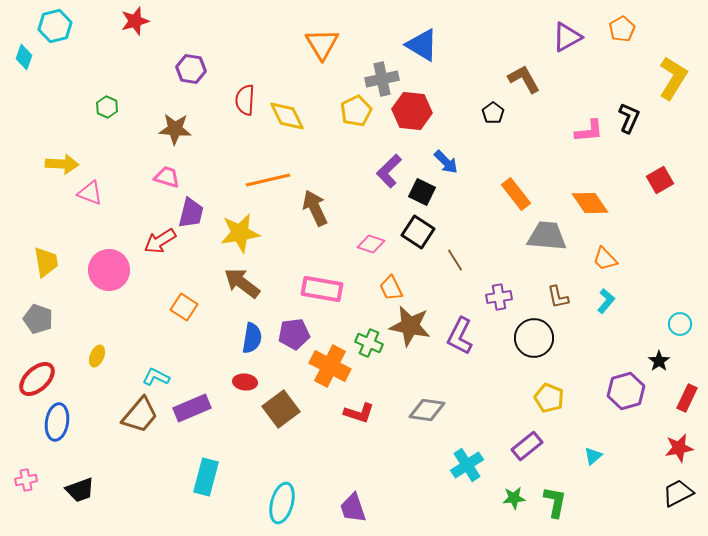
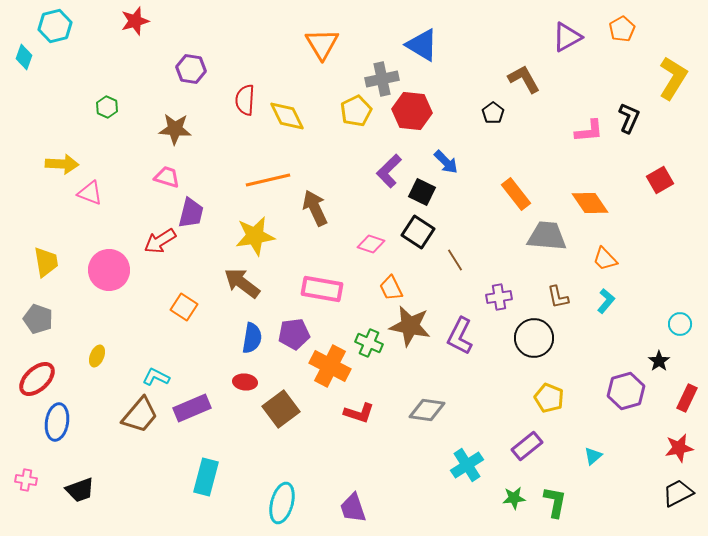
yellow star at (240, 233): moved 15 px right, 3 px down
pink cross at (26, 480): rotated 20 degrees clockwise
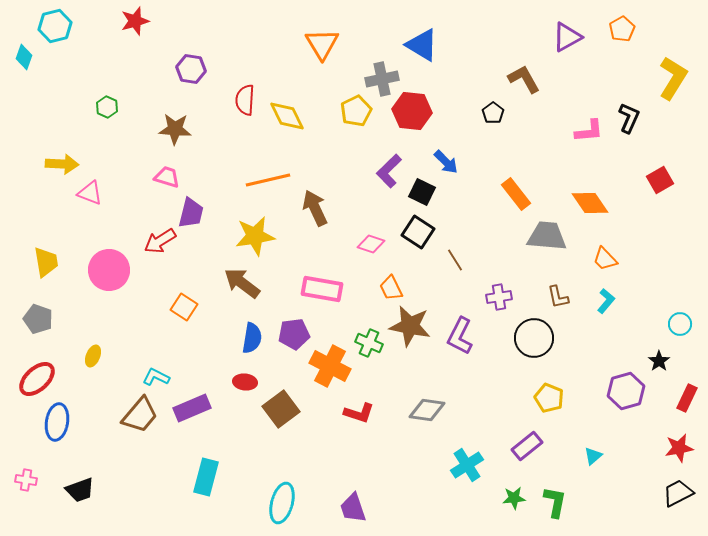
yellow ellipse at (97, 356): moved 4 px left
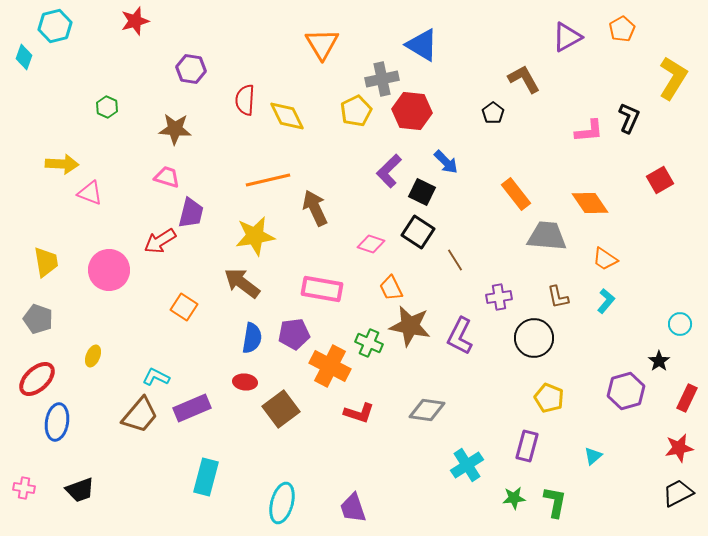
orange trapezoid at (605, 259): rotated 12 degrees counterclockwise
purple rectangle at (527, 446): rotated 36 degrees counterclockwise
pink cross at (26, 480): moved 2 px left, 8 px down
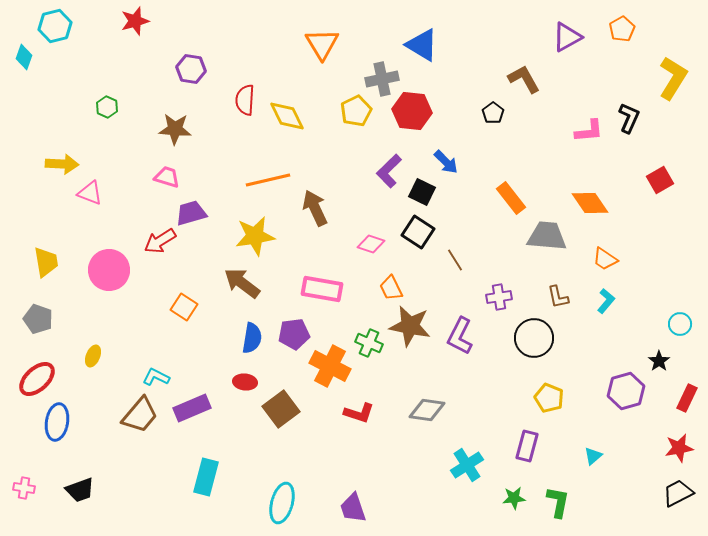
orange rectangle at (516, 194): moved 5 px left, 4 px down
purple trapezoid at (191, 213): rotated 120 degrees counterclockwise
green L-shape at (555, 502): moved 3 px right
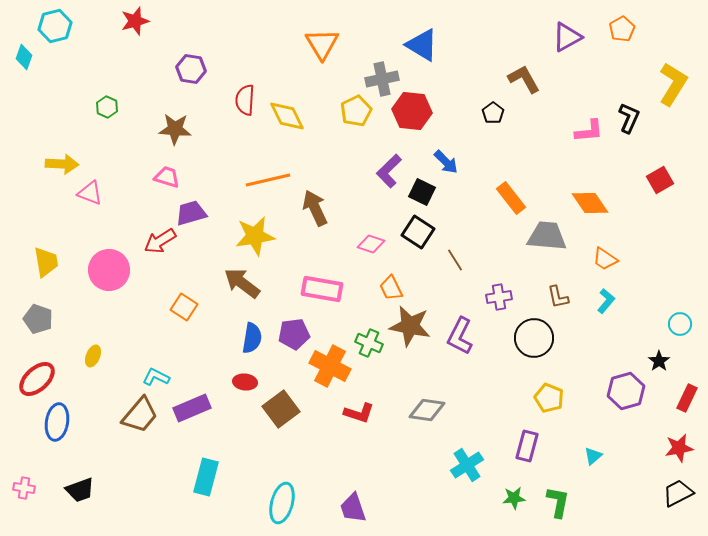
yellow L-shape at (673, 78): moved 6 px down
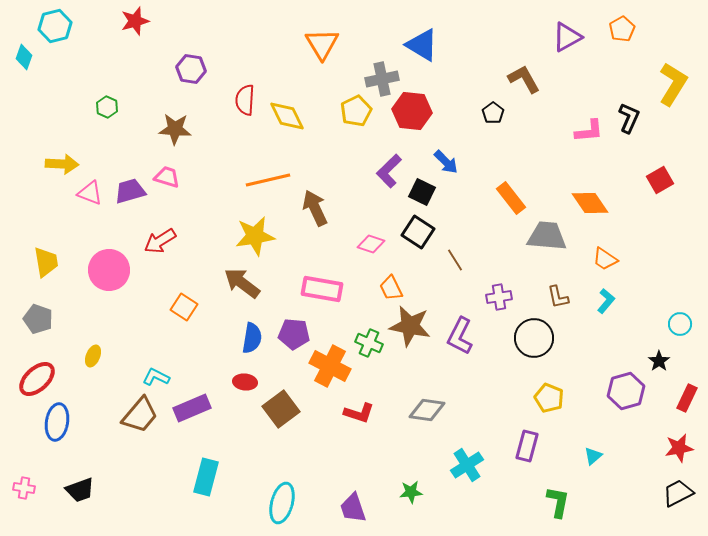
purple trapezoid at (191, 213): moved 61 px left, 22 px up
purple pentagon at (294, 334): rotated 12 degrees clockwise
green star at (514, 498): moved 103 px left, 6 px up
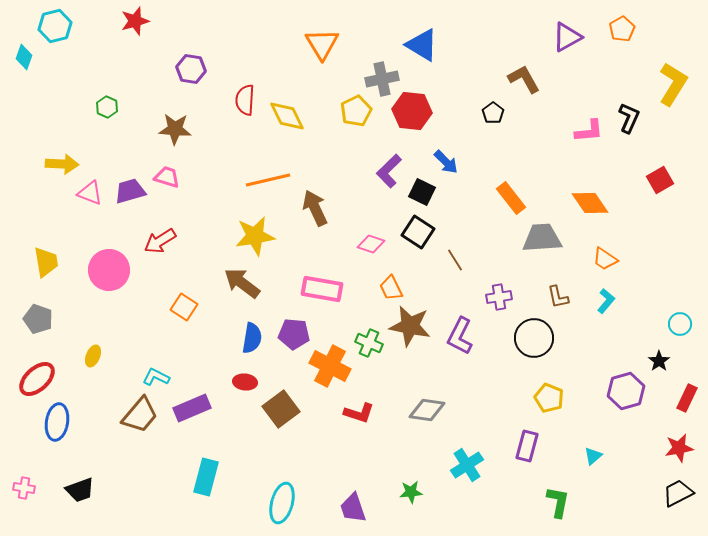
gray trapezoid at (547, 236): moved 5 px left, 2 px down; rotated 9 degrees counterclockwise
